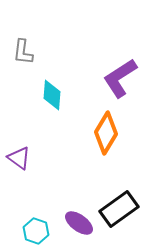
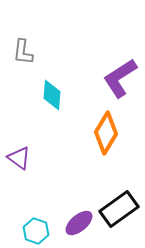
purple ellipse: rotated 76 degrees counterclockwise
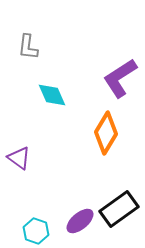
gray L-shape: moved 5 px right, 5 px up
cyan diamond: rotated 28 degrees counterclockwise
purple ellipse: moved 1 px right, 2 px up
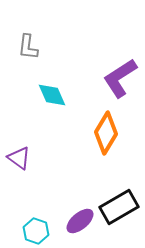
black rectangle: moved 2 px up; rotated 6 degrees clockwise
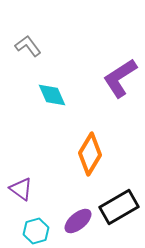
gray L-shape: moved 1 px up; rotated 136 degrees clockwise
orange diamond: moved 16 px left, 21 px down
purple triangle: moved 2 px right, 31 px down
purple ellipse: moved 2 px left
cyan hexagon: rotated 25 degrees clockwise
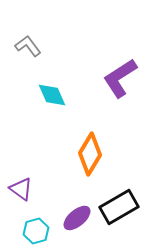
purple ellipse: moved 1 px left, 3 px up
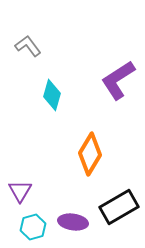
purple L-shape: moved 2 px left, 2 px down
cyan diamond: rotated 40 degrees clockwise
purple triangle: moved 1 px left, 2 px down; rotated 25 degrees clockwise
purple ellipse: moved 4 px left, 4 px down; rotated 48 degrees clockwise
cyan hexagon: moved 3 px left, 4 px up
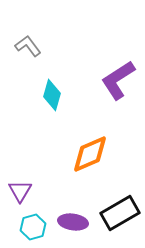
orange diamond: rotated 36 degrees clockwise
black rectangle: moved 1 px right, 6 px down
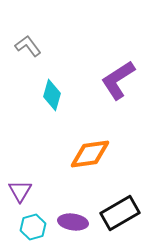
orange diamond: rotated 15 degrees clockwise
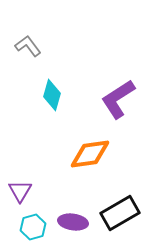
purple L-shape: moved 19 px down
